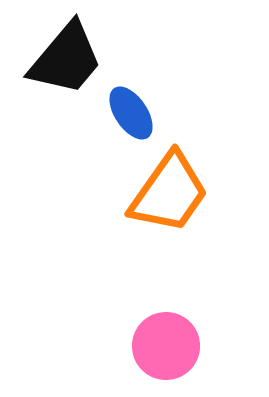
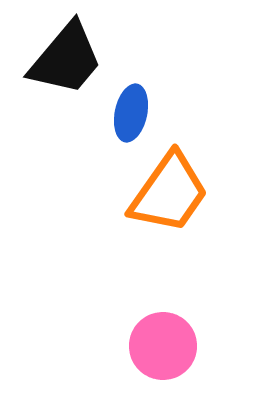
blue ellipse: rotated 46 degrees clockwise
pink circle: moved 3 px left
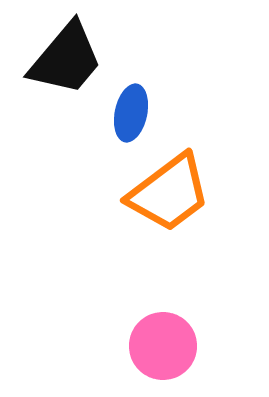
orange trapezoid: rotated 18 degrees clockwise
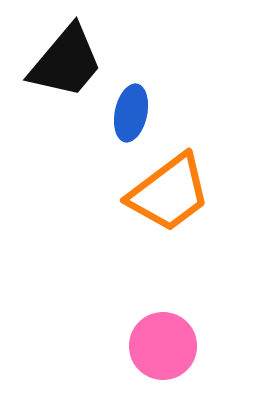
black trapezoid: moved 3 px down
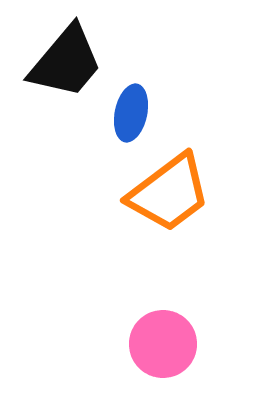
pink circle: moved 2 px up
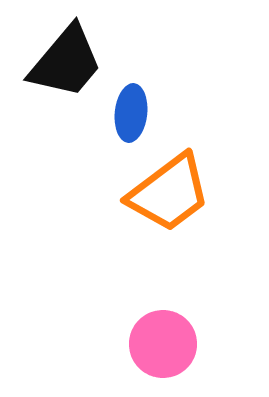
blue ellipse: rotated 6 degrees counterclockwise
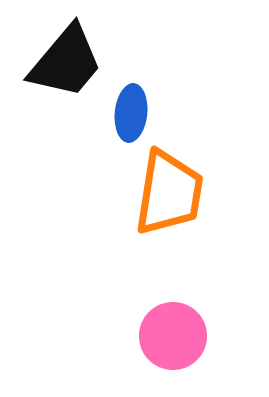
orange trapezoid: rotated 44 degrees counterclockwise
pink circle: moved 10 px right, 8 px up
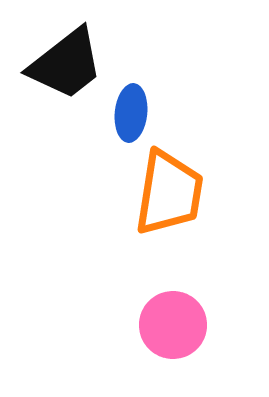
black trapezoid: moved 2 px down; rotated 12 degrees clockwise
pink circle: moved 11 px up
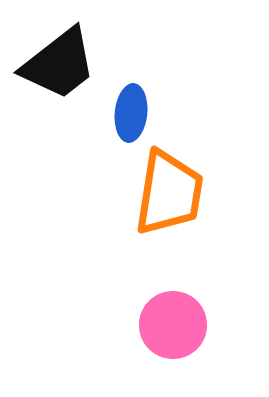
black trapezoid: moved 7 px left
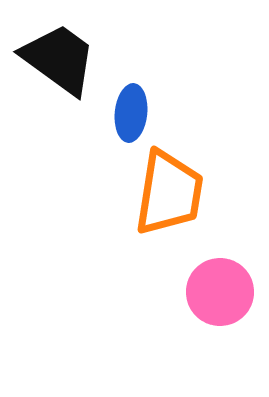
black trapezoid: moved 5 px up; rotated 106 degrees counterclockwise
pink circle: moved 47 px right, 33 px up
